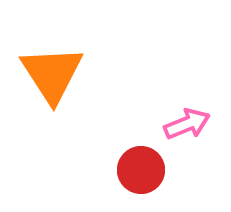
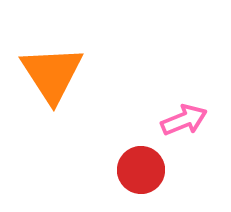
pink arrow: moved 3 px left, 4 px up
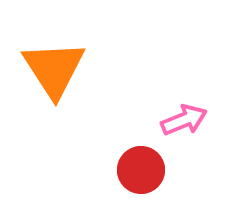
orange triangle: moved 2 px right, 5 px up
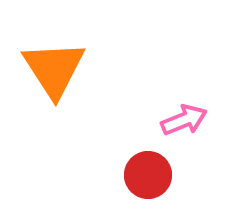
red circle: moved 7 px right, 5 px down
